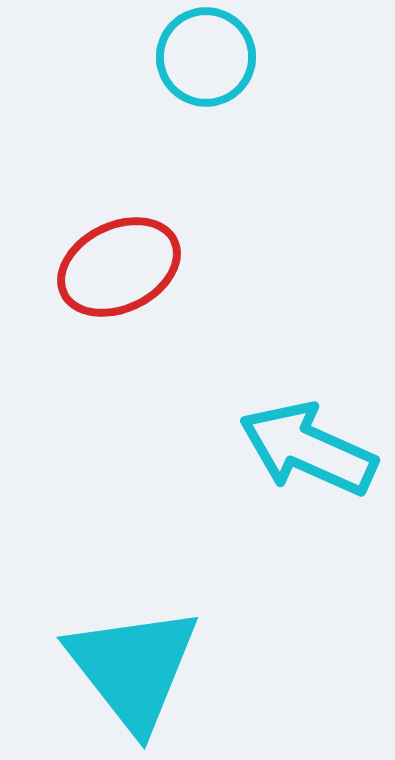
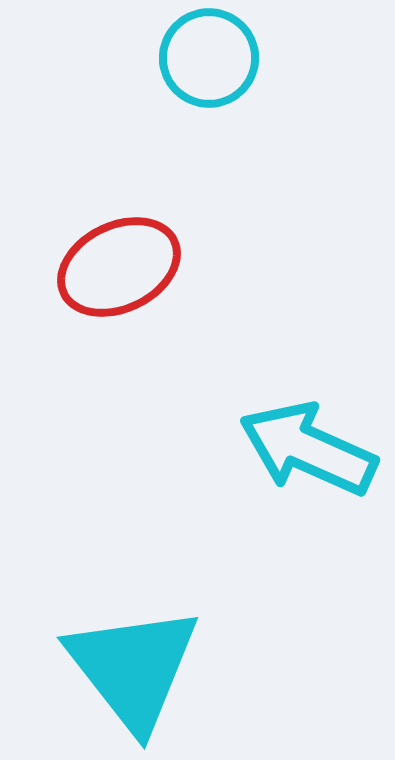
cyan circle: moved 3 px right, 1 px down
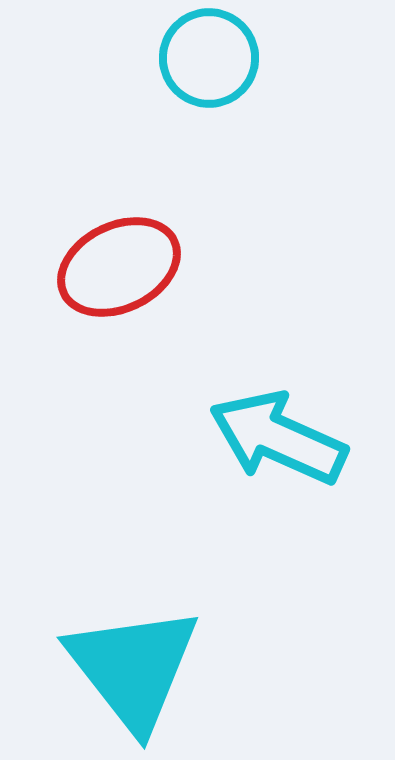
cyan arrow: moved 30 px left, 11 px up
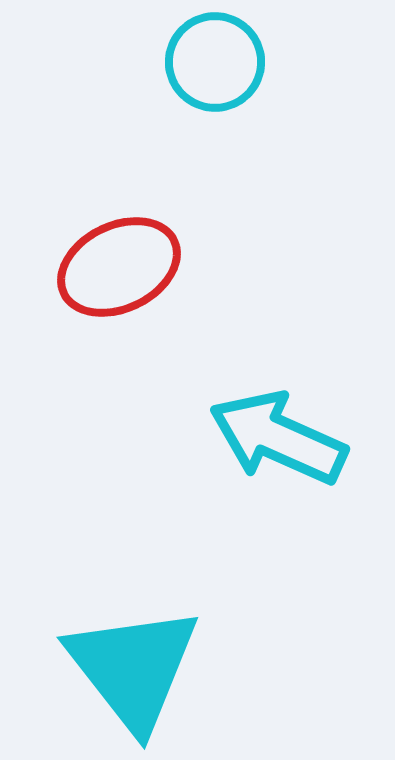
cyan circle: moved 6 px right, 4 px down
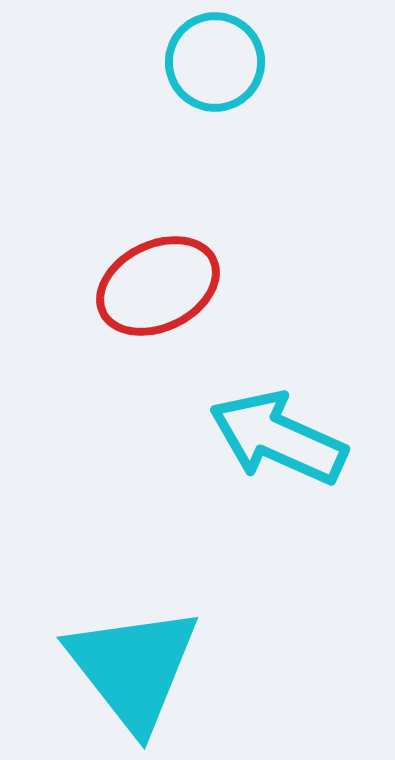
red ellipse: moved 39 px right, 19 px down
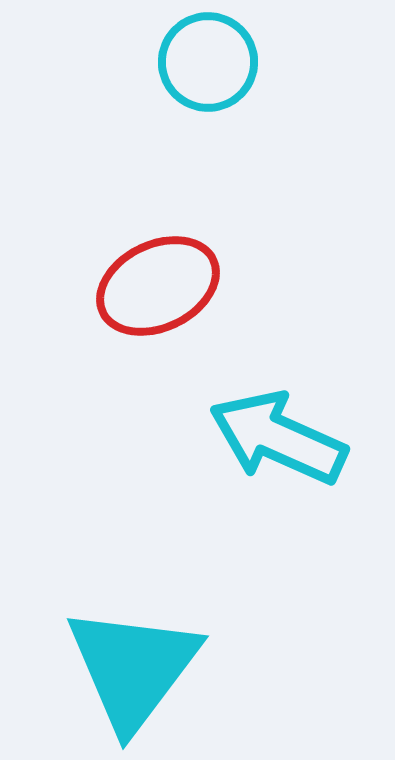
cyan circle: moved 7 px left
cyan triangle: rotated 15 degrees clockwise
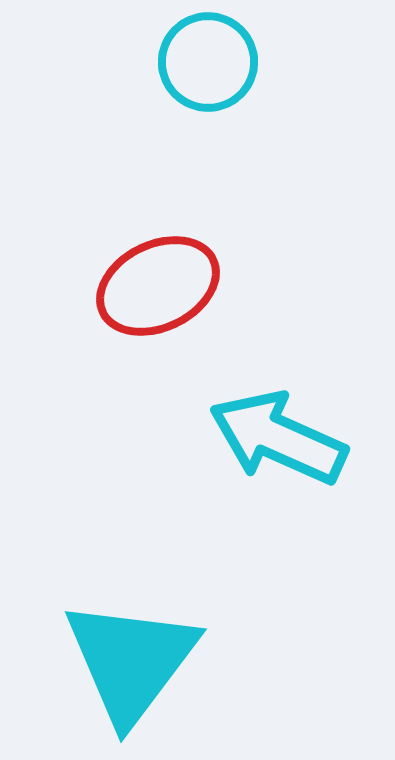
cyan triangle: moved 2 px left, 7 px up
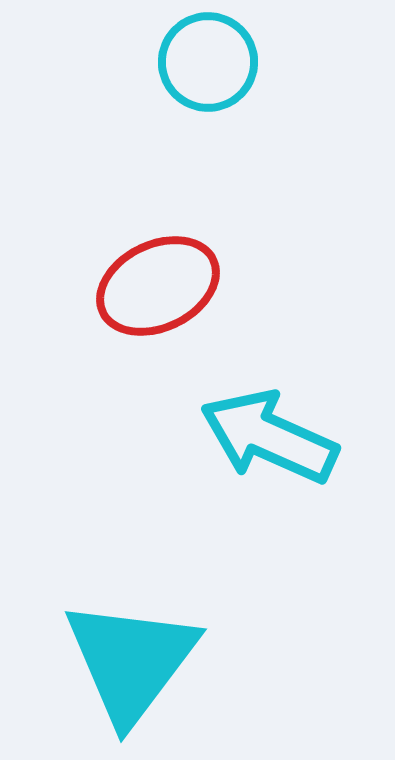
cyan arrow: moved 9 px left, 1 px up
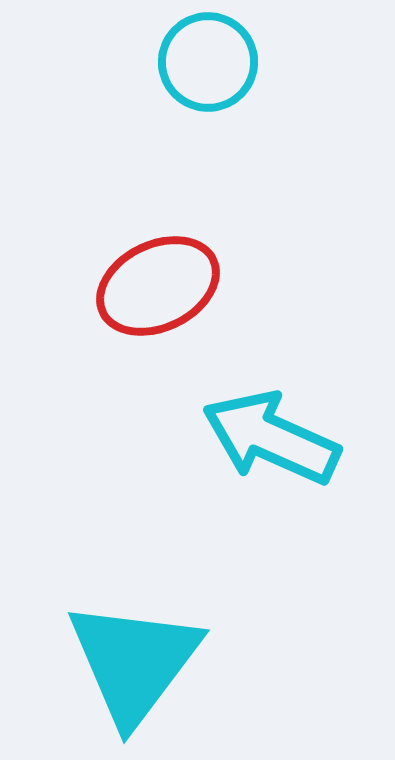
cyan arrow: moved 2 px right, 1 px down
cyan triangle: moved 3 px right, 1 px down
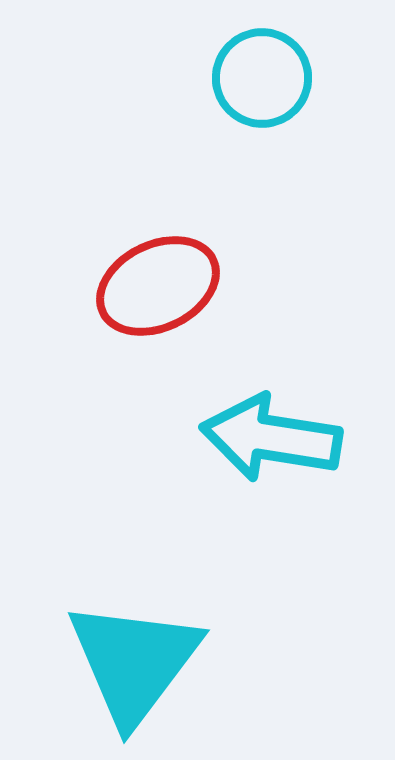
cyan circle: moved 54 px right, 16 px down
cyan arrow: rotated 15 degrees counterclockwise
